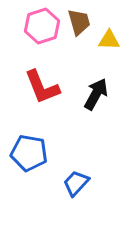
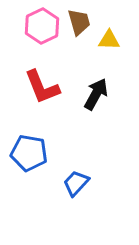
pink hexagon: rotated 8 degrees counterclockwise
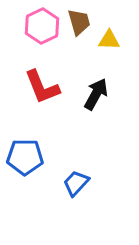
blue pentagon: moved 4 px left, 4 px down; rotated 9 degrees counterclockwise
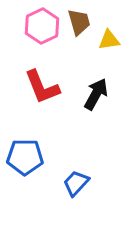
yellow triangle: rotated 10 degrees counterclockwise
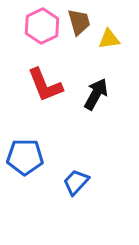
yellow triangle: moved 1 px up
red L-shape: moved 3 px right, 2 px up
blue trapezoid: moved 1 px up
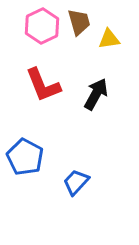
red L-shape: moved 2 px left
blue pentagon: rotated 27 degrees clockwise
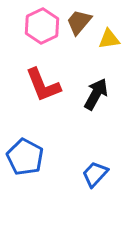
brown trapezoid: rotated 124 degrees counterclockwise
blue trapezoid: moved 19 px right, 8 px up
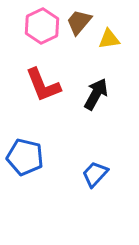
blue pentagon: rotated 15 degrees counterclockwise
